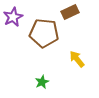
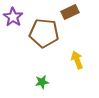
purple star: rotated 12 degrees counterclockwise
yellow arrow: moved 1 px down; rotated 18 degrees clockwise
green star: rotated 16 degrees clockwise
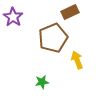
brown pentagon: moved 9 px right, 5 px down; rotated 28 degrees counterclockwise
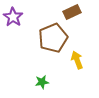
brown rectangle: moved 2 px right
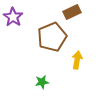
brown pentagon: moved 1 px left, 1 px up
yellow arrow: rotated 30 degrees clockwise
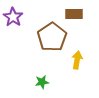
brown rectangle: moved 2 px right, 2 px down; rotated 24 degrees clockwise
brown pentagon: rotated 12 degrees counterclockwise
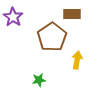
brown rectangle: moved 2 px left
green star: moved 3 px left, 2 px up
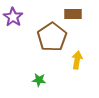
brown rectangle: moved 1 px right
green star: rotated 16 degrees clockwise
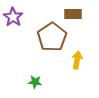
green star: moved 4 px left, 2 px down
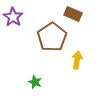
brown rectangle: rotated 24 degrees clockwise
green star: rotated 16 degrees clockwise
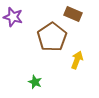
purple star: rotated 18 degrees counterclockwise
yellow arrow: rotated 12 degrees clockwise
